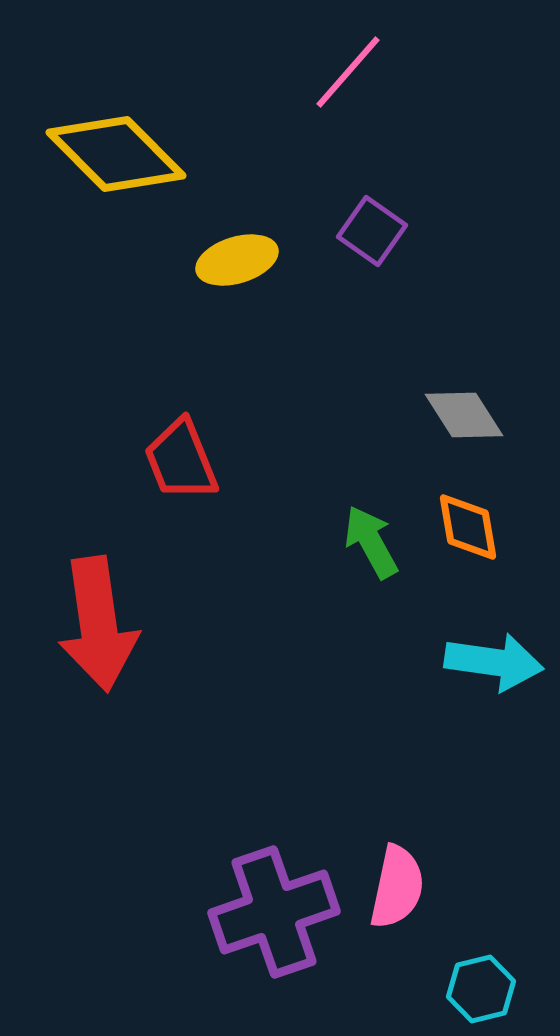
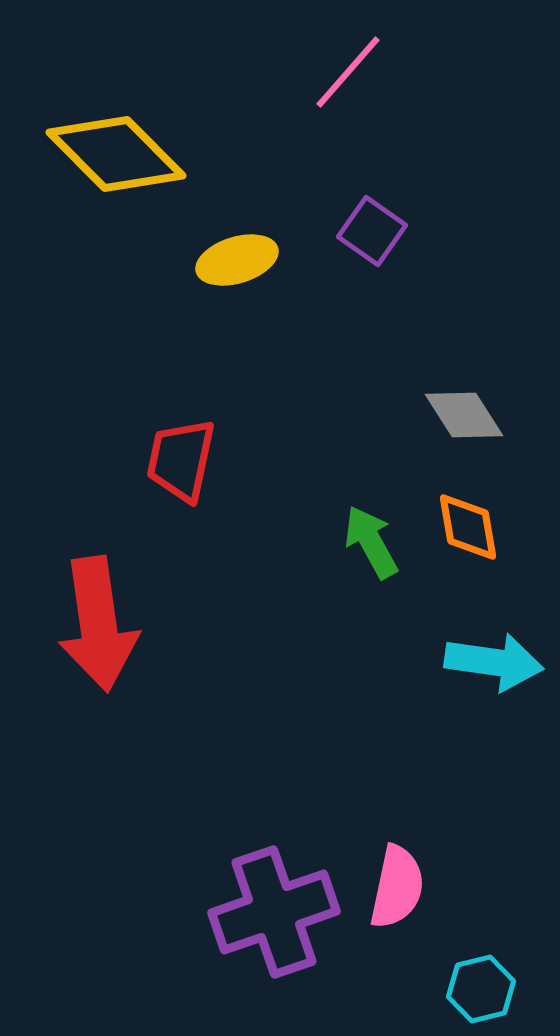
red trapezoid: rotated 34 degrees clockwise
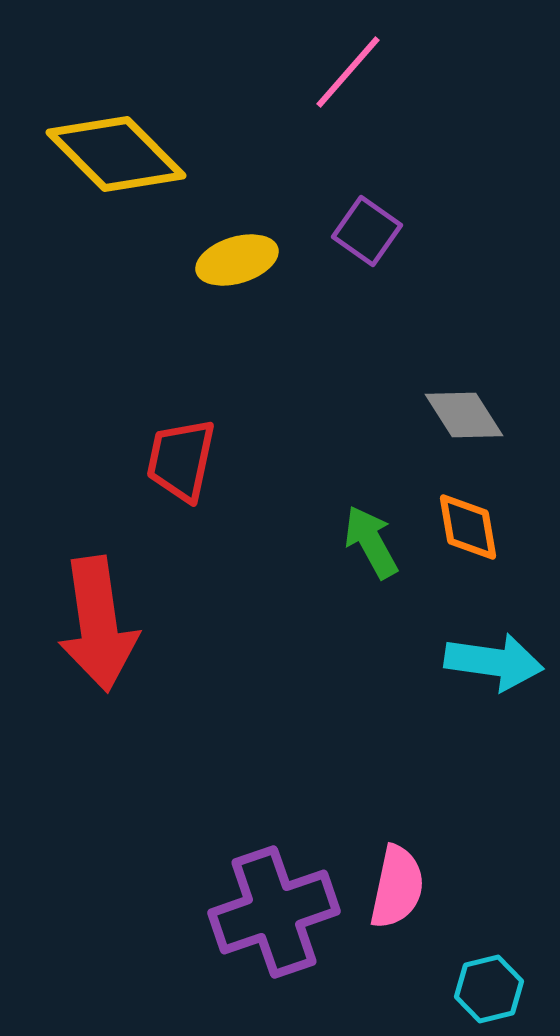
purple square: moved 5 px left
cyan hexagon: moved 8 px right
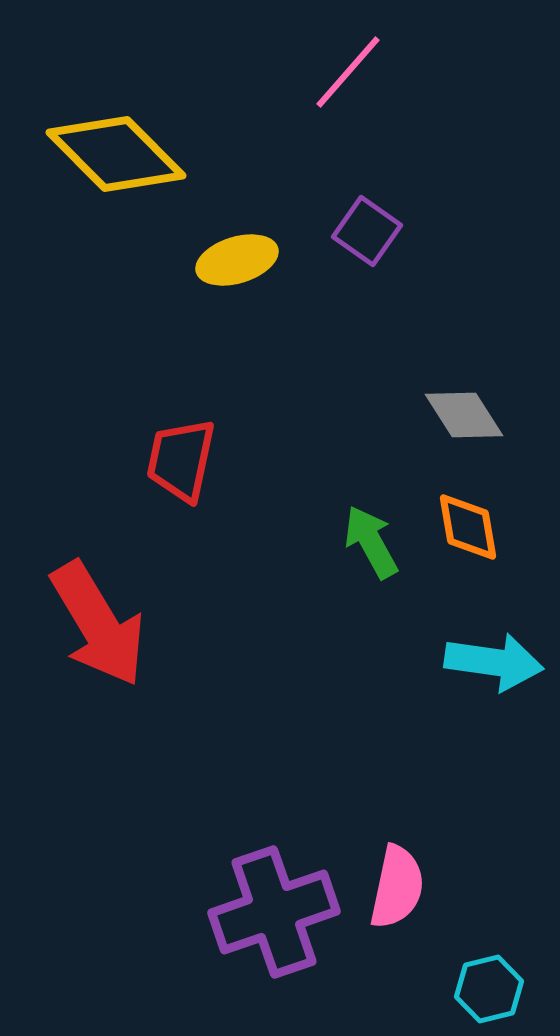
red arrow: rotated 23 degrees counterclockwise
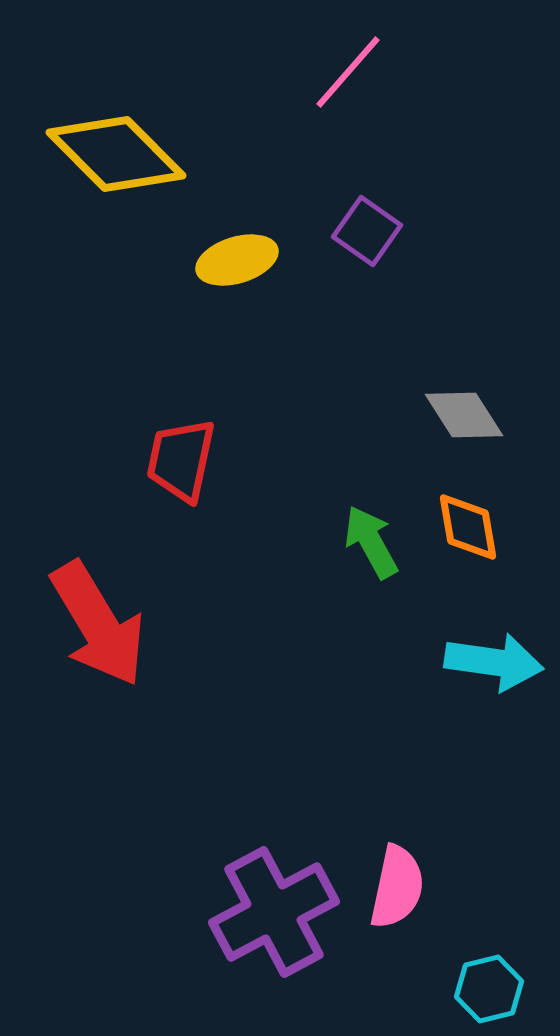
purple cross: rotated 9 degrees counterclockwise
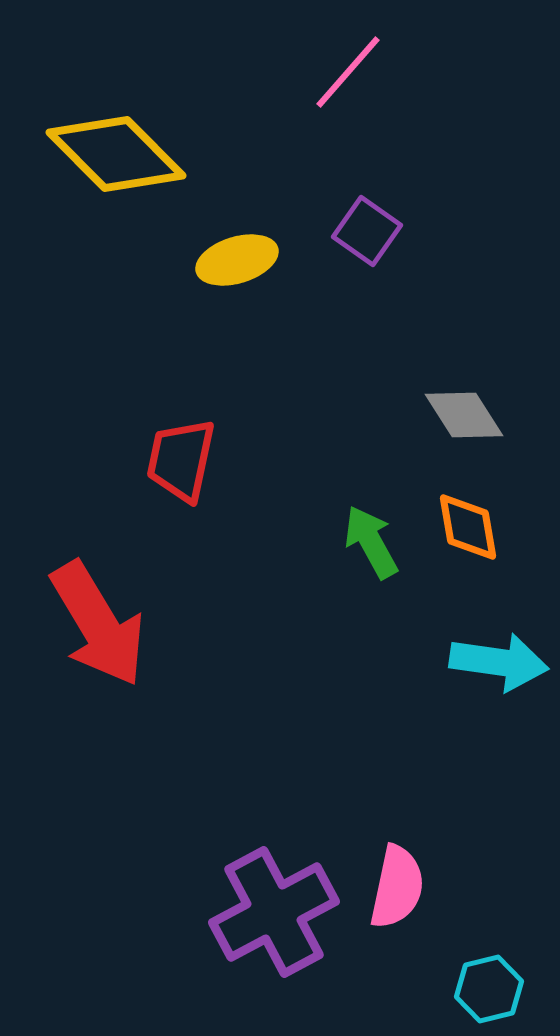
cyan arrow: moved 5 px right
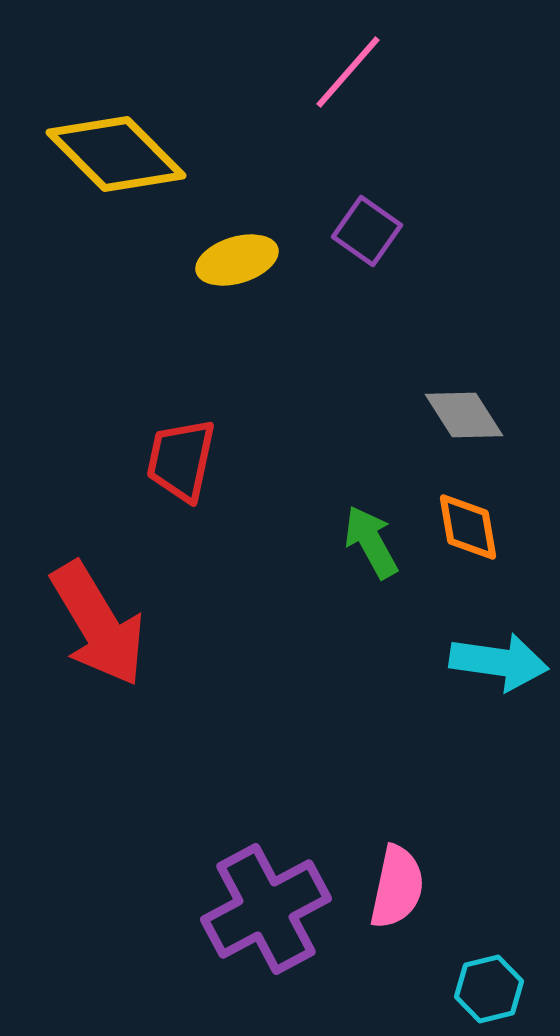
purple cross: moved 8 px left, 3 px up
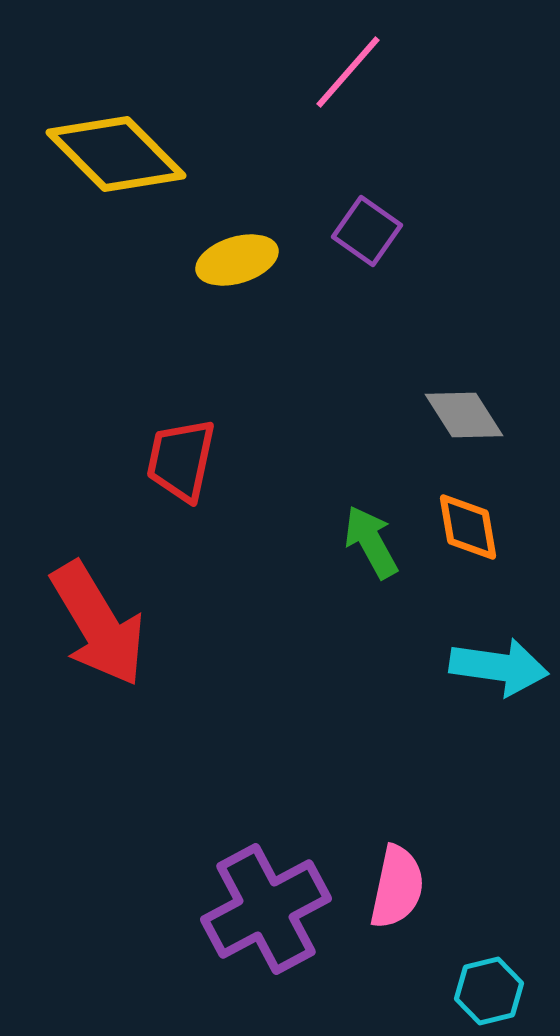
cyan arrow: moved 5 px down
cyan hexagon: moved 2 px down
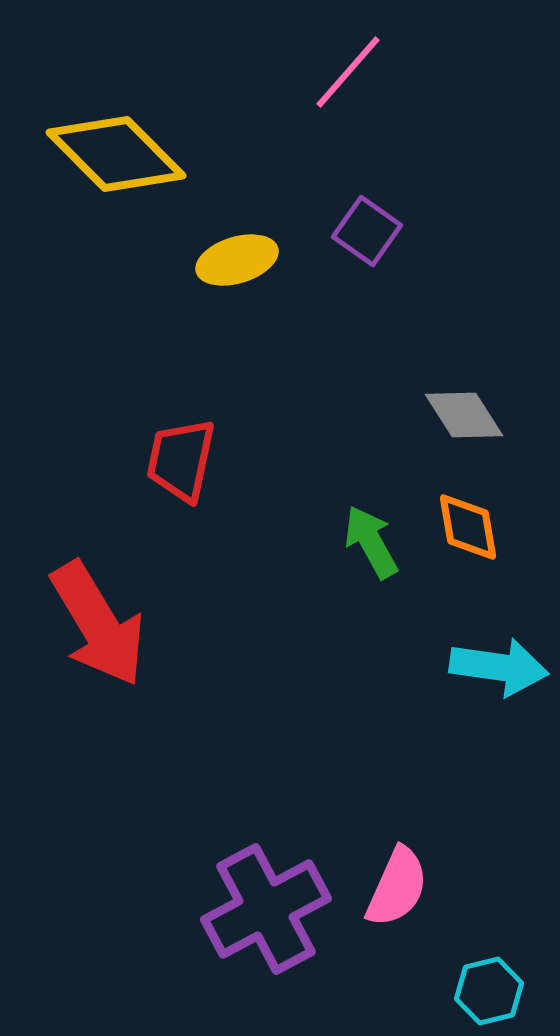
pink semicircle: rotated 12 degrees clockwise
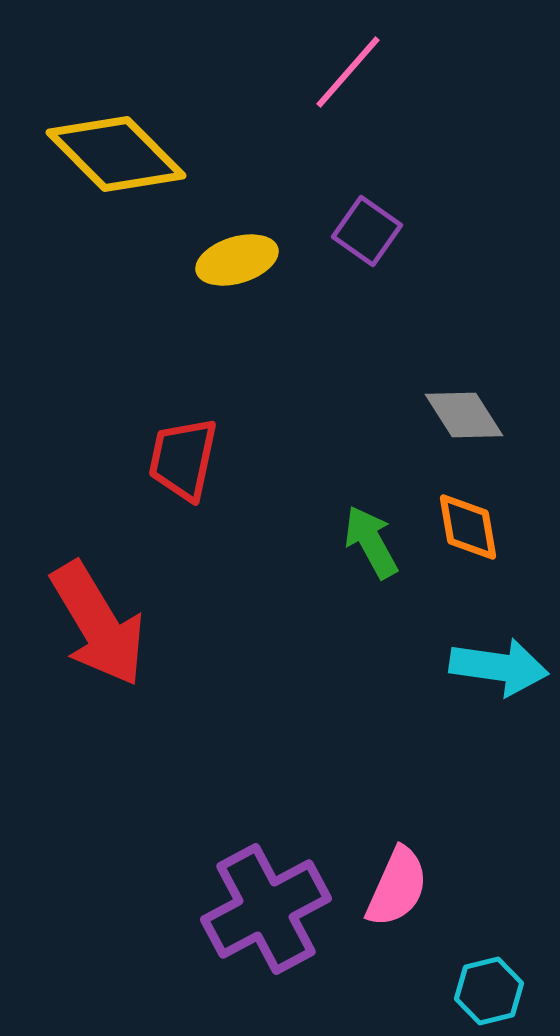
red trapezoid: moved 2 px right, 1 px up
